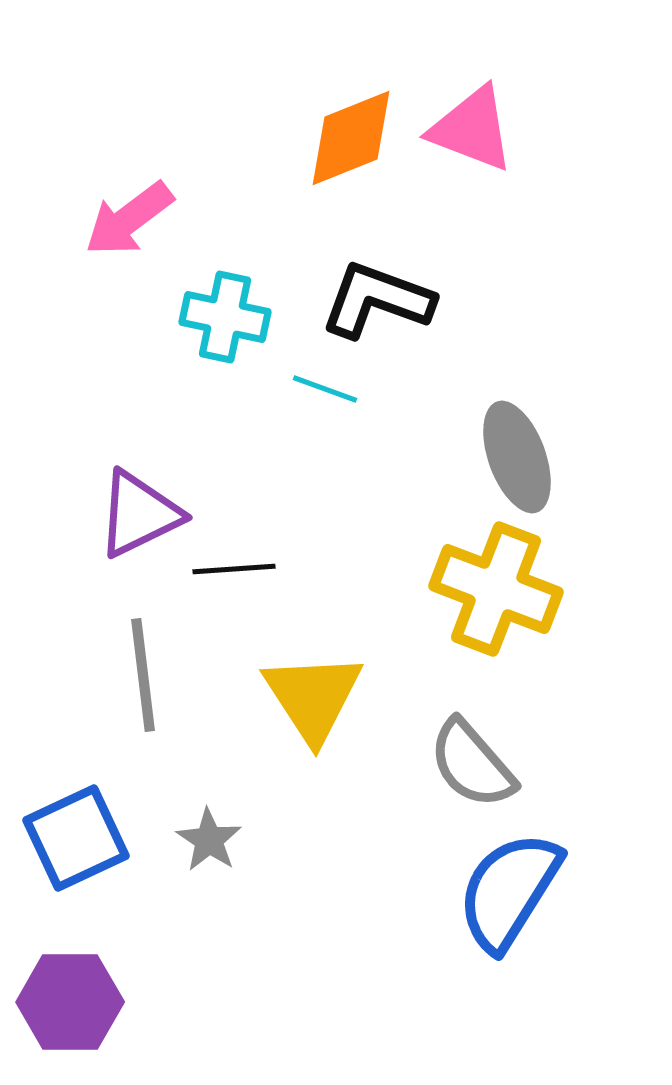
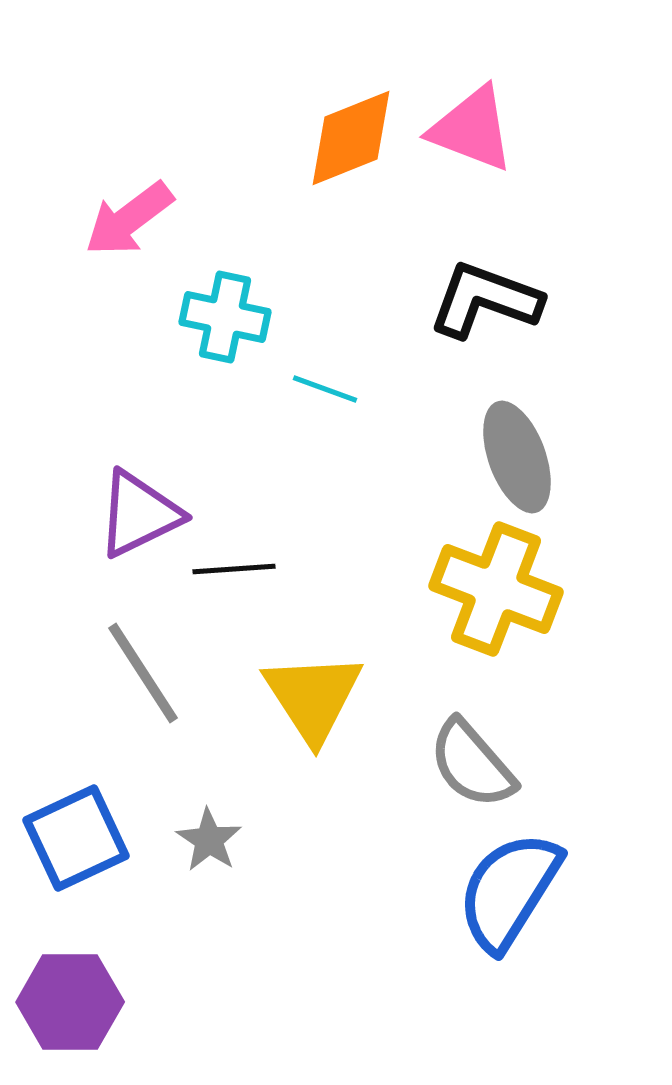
black L-shape: moved 108 px right
gray line: moved 2 px up; rotated 26 degrees counterclockwise
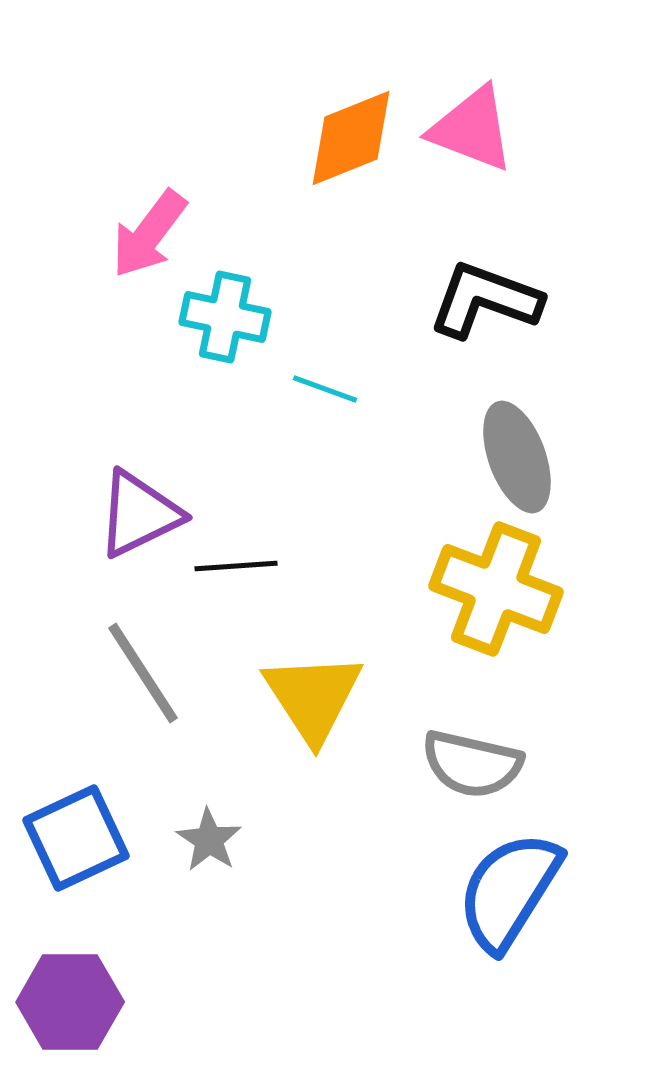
pink arrow: moved 20 px right, 15 px down; rotated 16 degrees counterclockwise
black line: moved 2 px right, 3 px up
gray semicircle: rotated 36 degrees counterclockwise
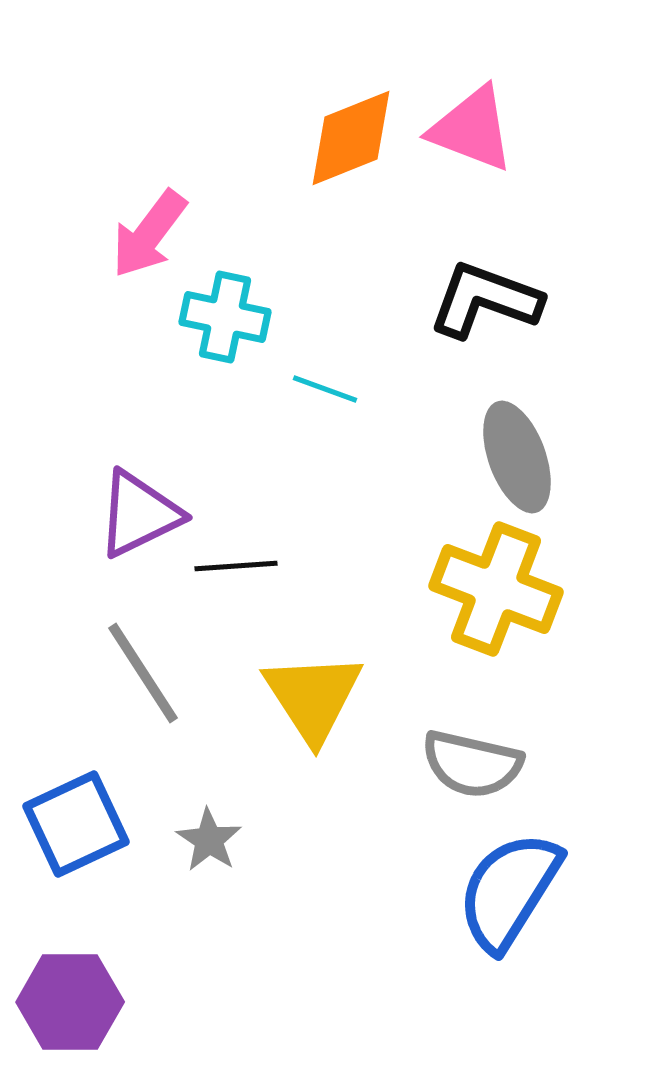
blue square: moved 14 px up
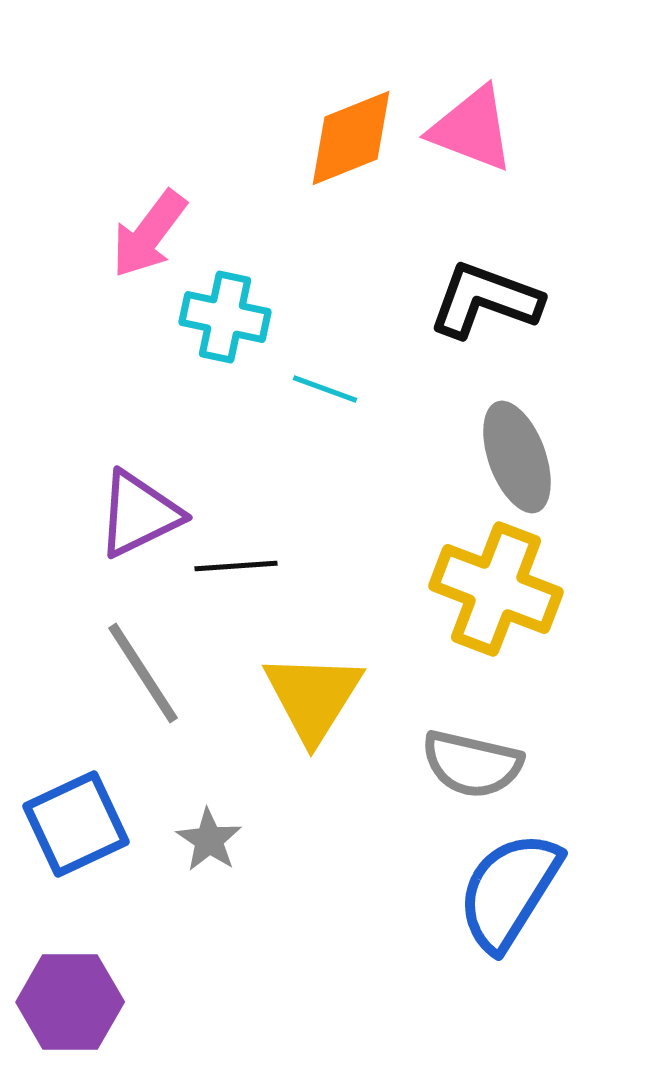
yellow triangle: rotated 5 degrees clockwise
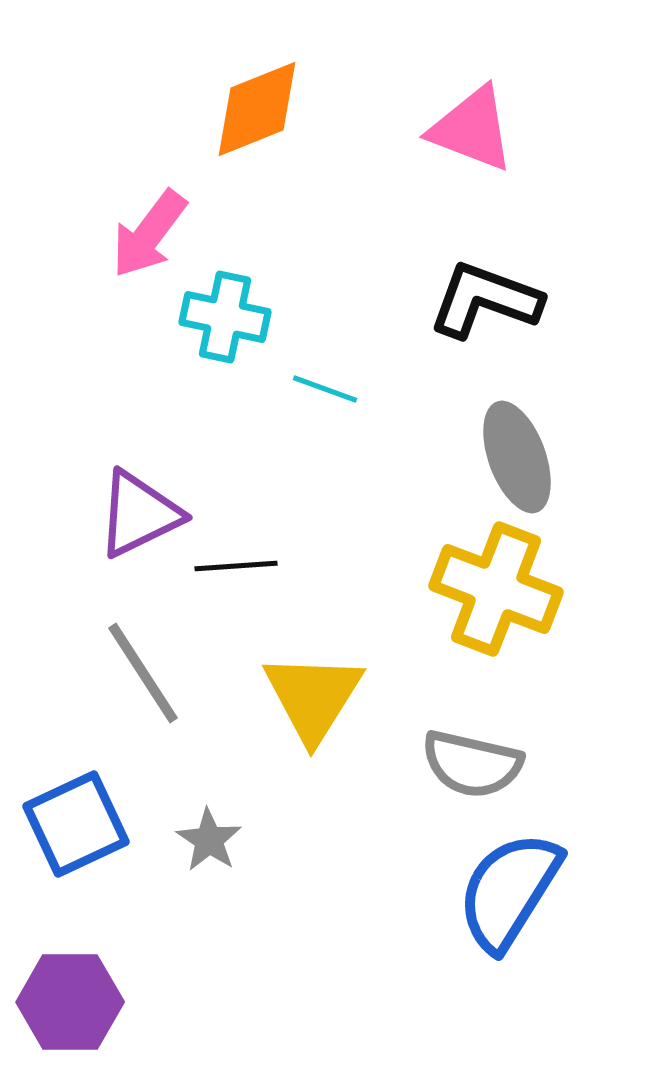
orange diamond: moved 94 px left, 29 px up
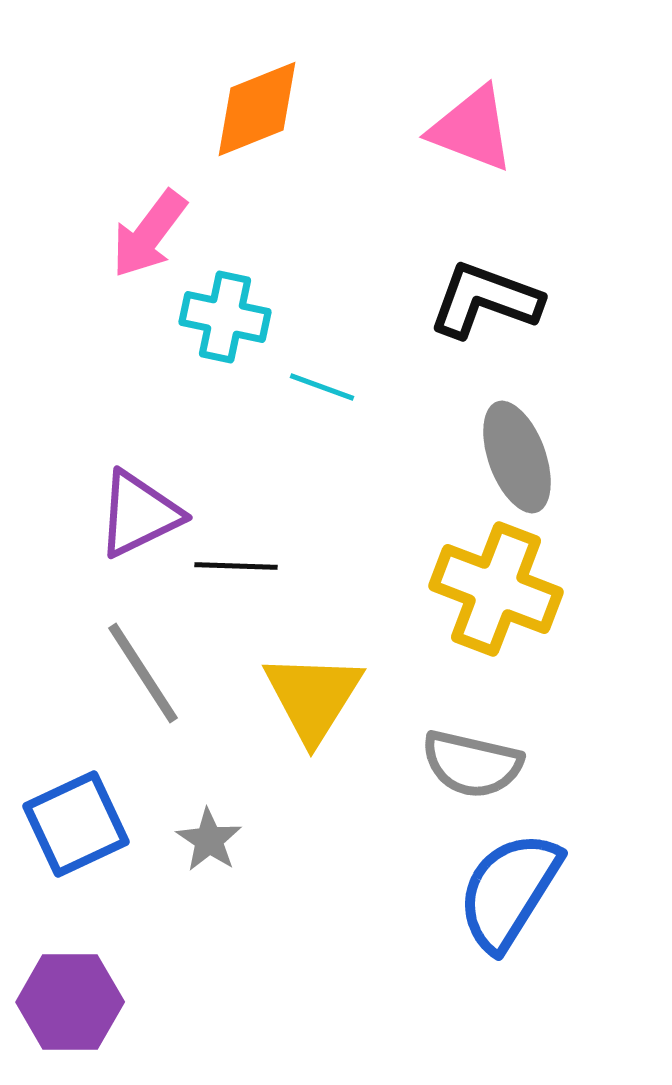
cyan line: moved 3 px left, 2 px up
black line: rotated 6 degrees clockwise
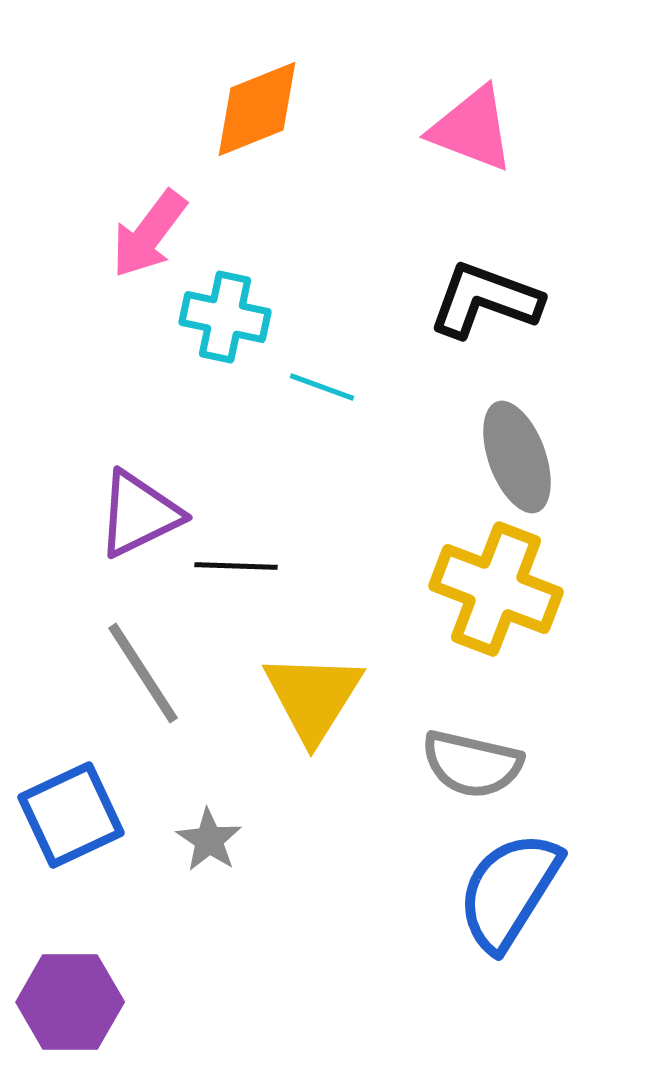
blue square: moved 5 px left, 9 px up
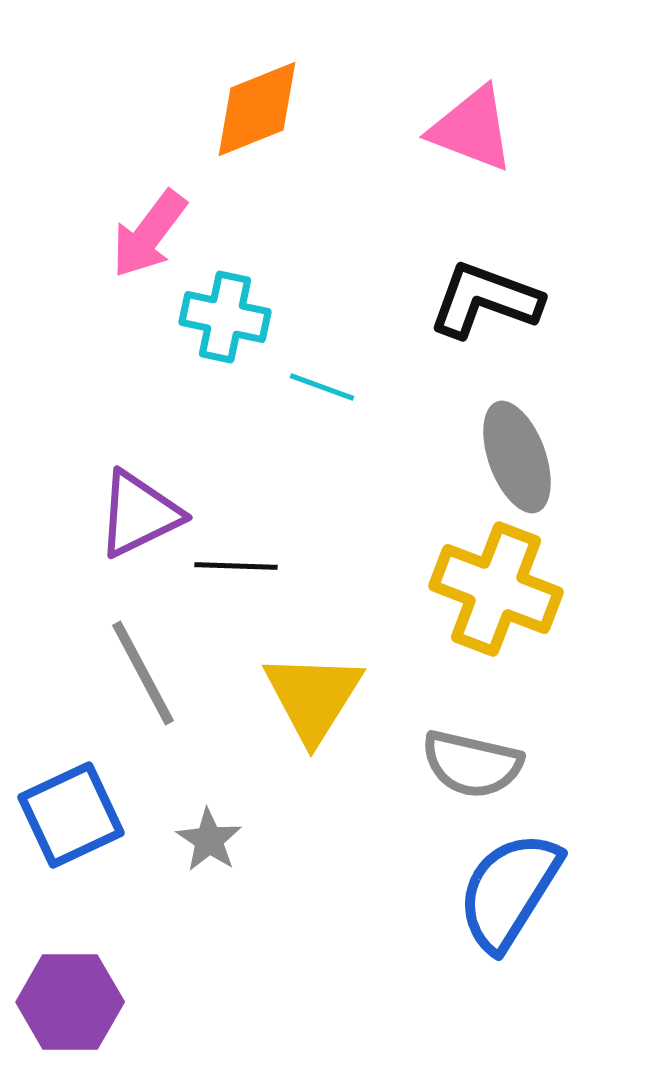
gray line: rotated 5 degrees clockwise
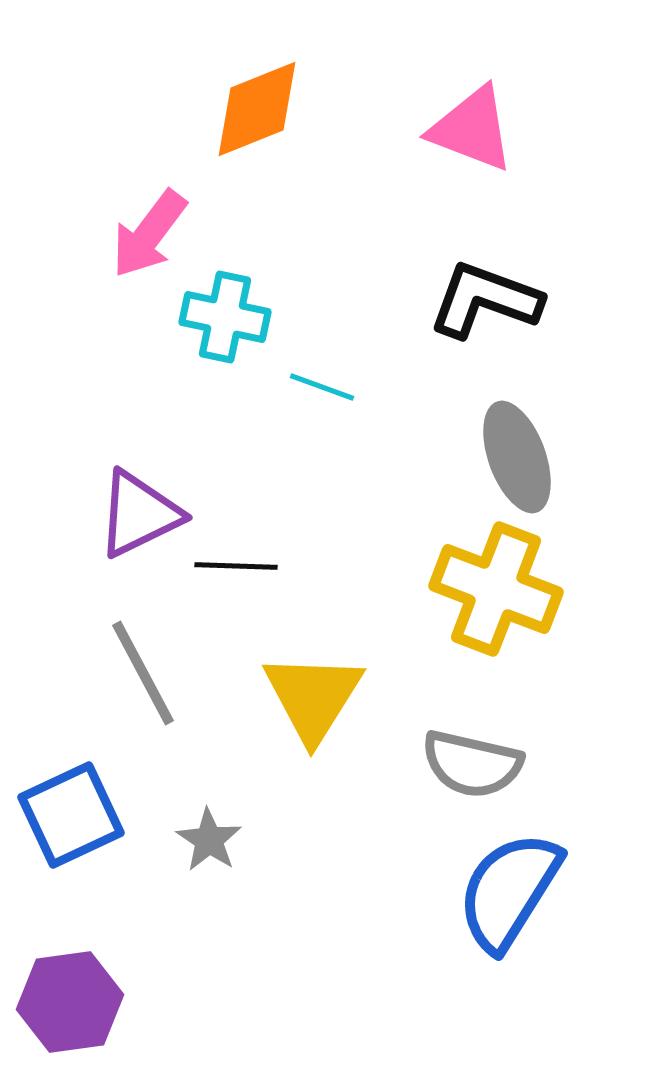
purple hexagon: rotated 8 degrees counterclockwise
